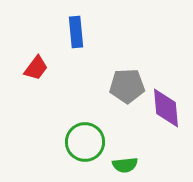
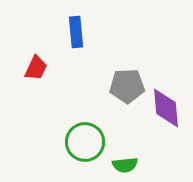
red trapezoid: rotated 12 degrees counterclockwise
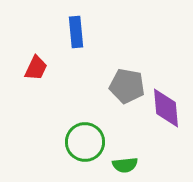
gray pentagon: rotated 12 degrees clockwise
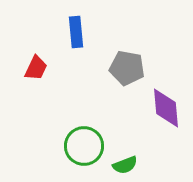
gray pentagon: moved 18 px up
green circle: moved 1 px left, 4 px down
green semicircle: rotated 15 degrees counterclockwise
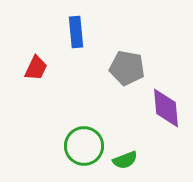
green semicircle: moved 5 px up
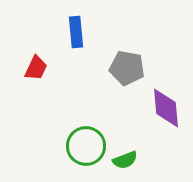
green circle: moved 2 px right
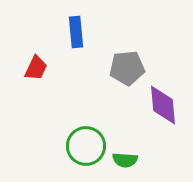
gray pentagon: rotated 16 degrees counterclockwise
purple diamond: moved 3 px left, 3 px up
green semicircle: rotated 25 degrees clockwise
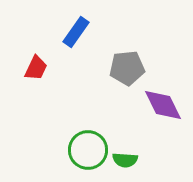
blue rectangle: rotated 40 degrees clockwise
purple diamond: rotated 21 degrees counterclockwise
green circle: moved 2 px right, 4 px down
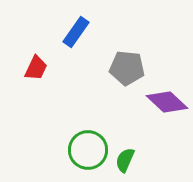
gray pentagon: rotated 12 degrees clockwise
purple diamond: moved 4 px right, 3 px up; rotated 21 degrees counterclockwise
green semicircle: rotated 110 degrees clockwise
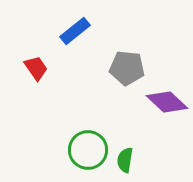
blue rectangle: moved 1 px left, 1 px up; rotated 16 degrees clockwise
red trapezoid: rotated 60 degrees counterclockwise
green semicircle: rotated 15 degrees counterclockwise
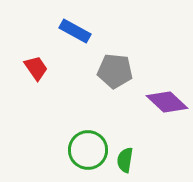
blue rectangle: rotated 68 degrees clockwise
gray pentagon: moved 12 px left, 3 px down
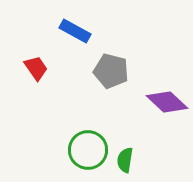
gray pentagon: moved 4 px left; rotated 8 degrees clockwise
